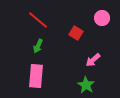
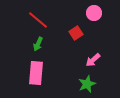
pink circle: moved 8 px left, 5 px up
red square: rotated 24 degrees clockwise
green arrow: moved 2 px up
pink rectangle: moved 3 px up
green star: moved 1 px right, 1 px up; rotated 18 degrees clockwise
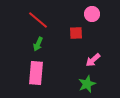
pink circle: moved 2 px left, 1 px down
red square: rotated 32 degrees clockwise
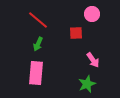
pink arrow: rotated 84 degrees counterclockwise
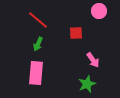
pink circle: moved 7 px right, 3 px up
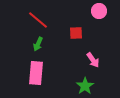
green star: moved 2 px left, 2 px down; rotated 12 degrees counterclockwise
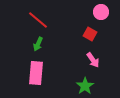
pink circle: moved 2 px right, 1 px down
red square: moved 14 px right, 1 px down; rotated 32 degrees clockwise
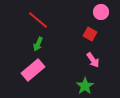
pink rectangle: moved 3 px left, 3 px up; rotated 45 degrees clockwise
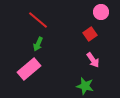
red square: rotated 24 degrees clockwise
pink rectangle: moved 4 px left, 1 px up
green star: rotated 24 degrees counterclockwise
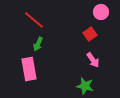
red line: moved 4 px left
pink rectangle: rotated 60 degrees counterclockwise
